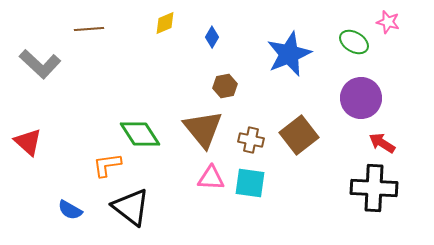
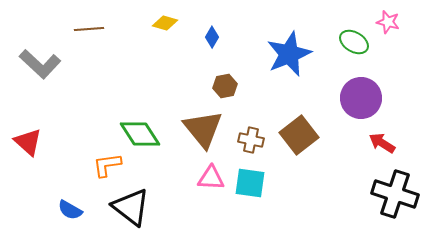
yellow diamond: rotated 40 degrees clockwise
black cross: moved 21 px right, 6 px down; rotated 15 degrees clockwise
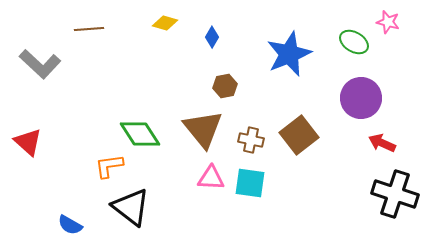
red arrow: rotated 8 degrees counterclockwise
orange L-shape: moved 2 px right, 1 px down
blue semicircle: moved 15 px down
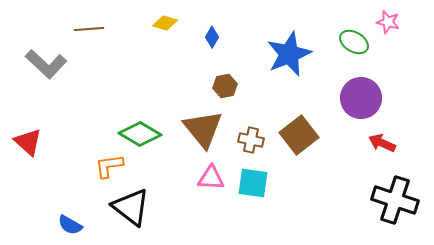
gray L-shape: moved 6 px right
green diamond: rotated 27 degrees counterclockwise
cyan square: moved 3 px right
black cross: moved 6 px down
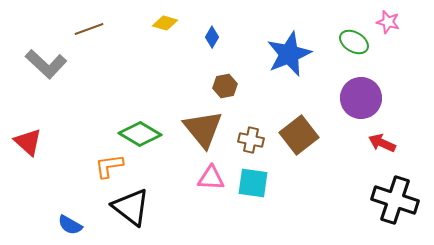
brown line: rotated 16 degrees counterclockwise
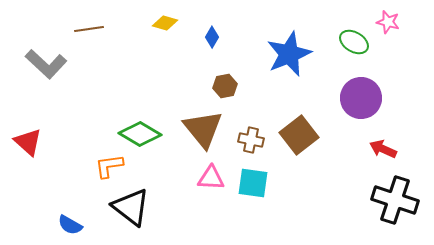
brown line: rotated 12 degrees clockwise
red arrow: moved 1 px right, 6 px down
